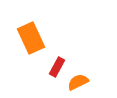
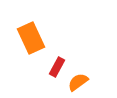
orange semicircle: rotated 10 degrees counterclockwise
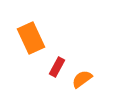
orange semicircle: moved 4 px right, 3 px up
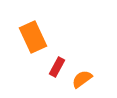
orange rectangle: moved 2 px right, 1 px up
